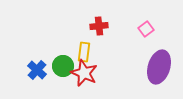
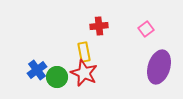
yellow rectangle: rotated 18 degrees counterclockwise
green circle: moved 6 px left, 11 px down
blue cross: rotated 12 degrees clockwise
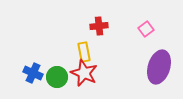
blue cross: moved 4 px left, 3 px down; rotated 30 degrees counterclockwise
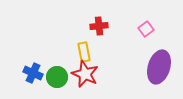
red star: moved 1 px right, 1 px down
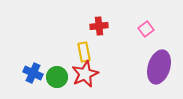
red star: rotated 24 degrees clockwise
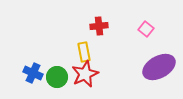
pink square: rotated 14 degrees counterclockwise
purple ellipse: rotated 44 degrees clockwise
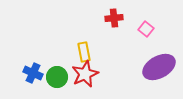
red cross: moved 15 px right, 8 px up
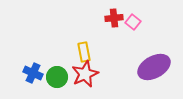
pink square: moved 13 px left, 7 px up
purple ellipse: moved 5 px left
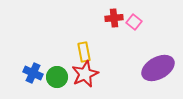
pink square: moved 1 px right
purple ellipse: moved 4 px right, 1 px down
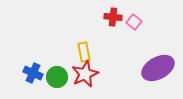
red cross: moved 1 px left, 1 px up; rotated 12 degrees clockwise
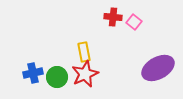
blue cross: rotated 36 degrees counterclockwise
